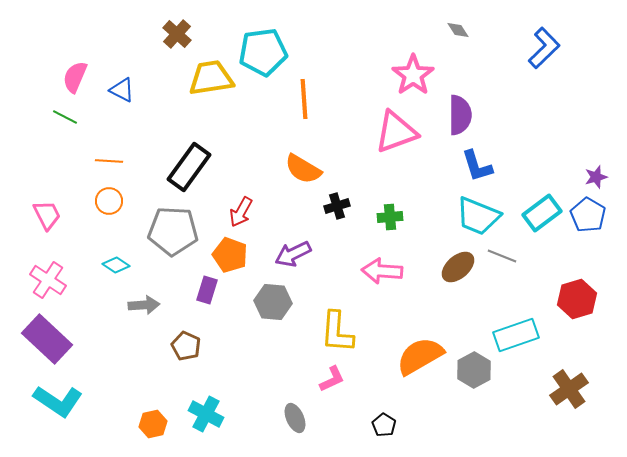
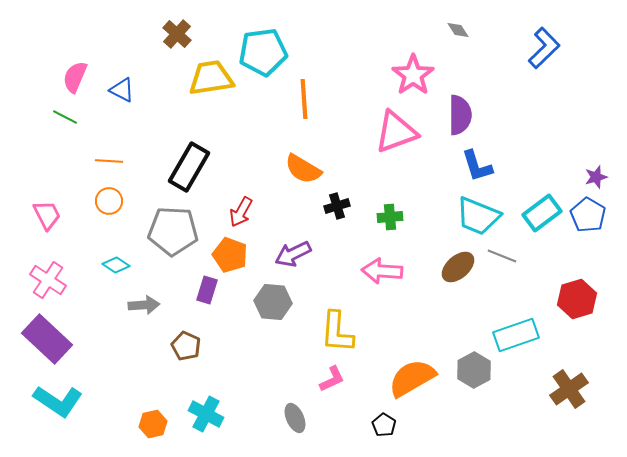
black rectangle at (189, 167): rotated 6 degrees counterclockwise
orange semicircle at (420, 356): moved 8 px left, 22 px down
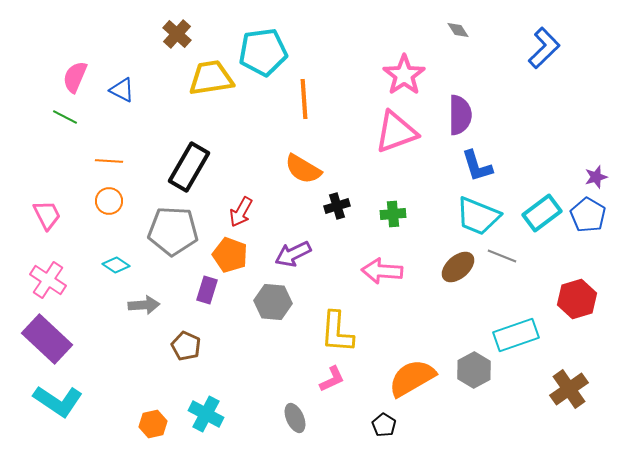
pink star at (413, 75): moved 9 px left
green cross at (390, 217): moved 3 px right, 3 px up
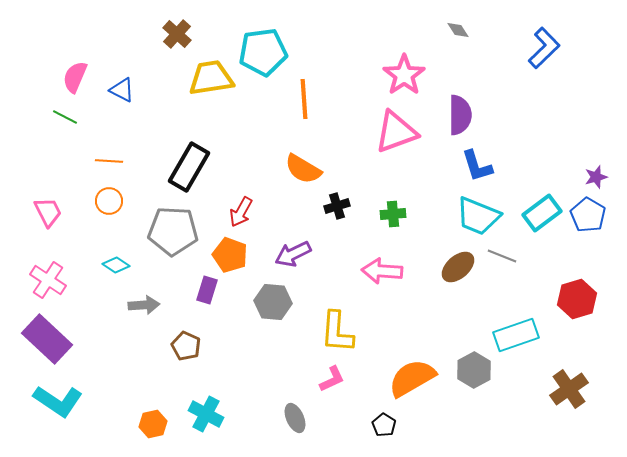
pink trapezoid at (47, 215): moved 1 px right, 3 px up
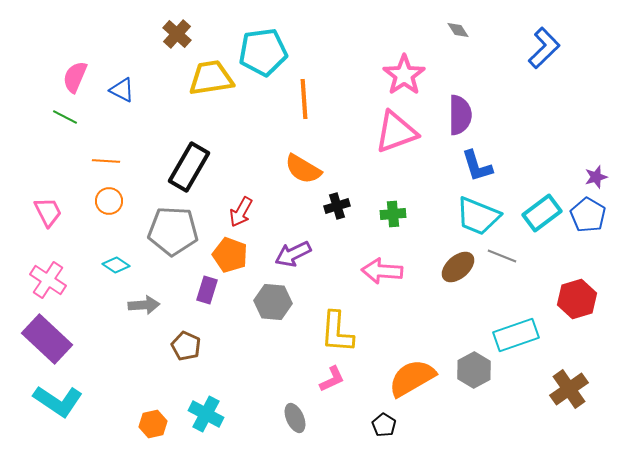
orange line at (109, 161): moved 3 px left
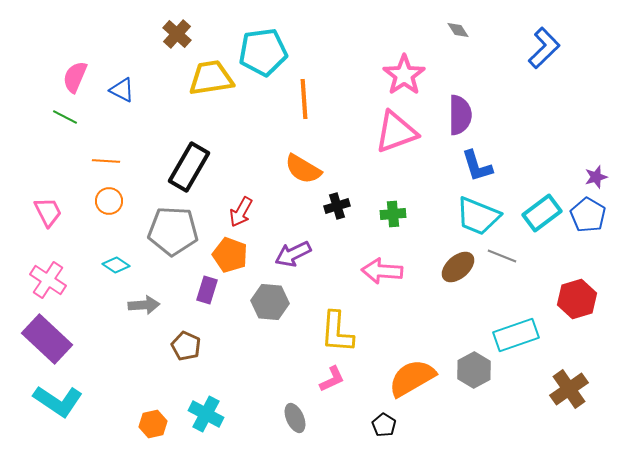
gray hexagon at (273, 302): moved 3 px left
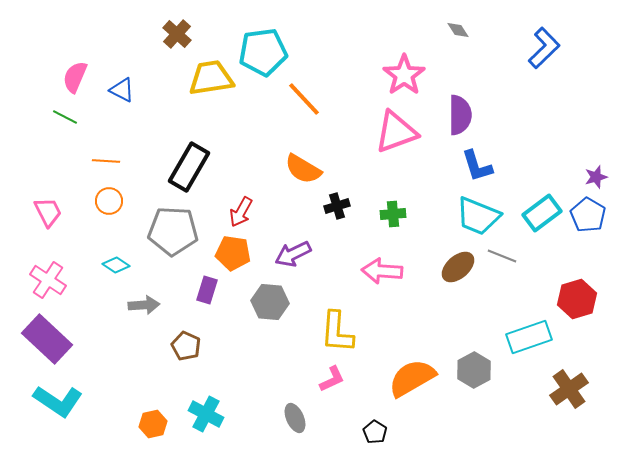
orange line at (304, 99): rotated 39 degrees counterclockwise
orange pentagon at (230, 255): moved 3 px right, 2 px up; rotated 12 degrees counterclockwise
cyan rectangle at (516, 335): moved 13 px right, 2 px down
black pentagon at (384, 425): moved 9 px left, 7 px down
